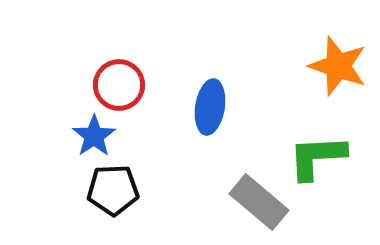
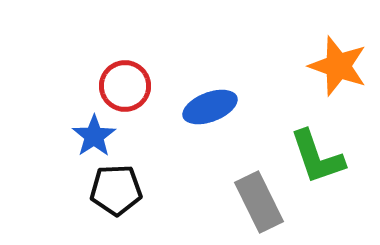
red circle: moved 6 px right, 1 px down
blue ellipse: rotated 60 degrees clockwise
green L-shape: rotated 106 degrees counterclockwise
black pentagon: moved 3 px right
gray rectangle: rotated 24 degrees clockwise
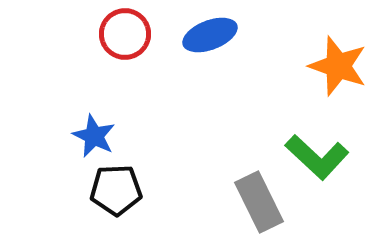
red circle: moved 52 px up
blue ellipse: moved 72 px up
blue star: rotated 12 degrees counterclockwise
green L-shape: rotated 28 degrees counterclockwise
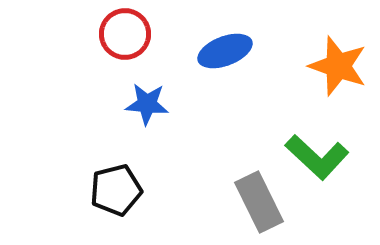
blue ellipse: moved 15 px right, 16 px down
blue star: moved 53 px right, 32 px up; rotated 21 degrees counterclockwise
black pentagon: rotated 12 degrees counterclockwise
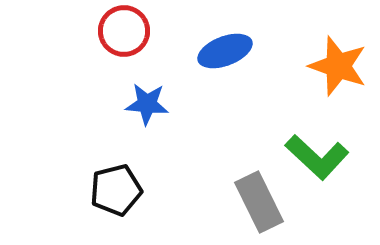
red circle: moved 1 px left, 3 px up
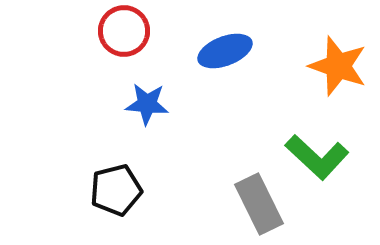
gray rectangle: moved 2 px down
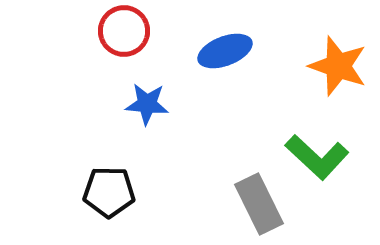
black pentagon: moved 7 px left, 2 px down; rotated 15 degrees clockwise
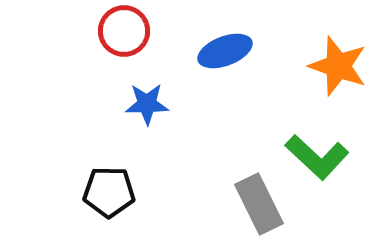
blue star: rotated 6 degrees counterclockwise
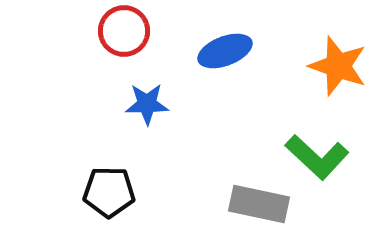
gray rectangle: rotated 52 degrees counterclockwise
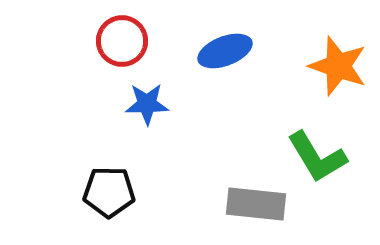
red circle: moved 2 px left, 10 px down
green L-shape: rotated 16 degrees clockwise
gray rectangle: moved 3 px left; rotated 6 degrees counterclockwise
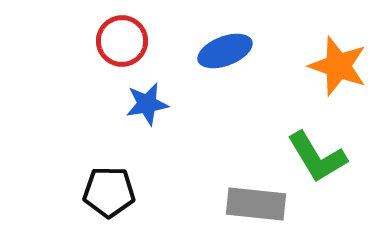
blue star: rotated 9 degrees counterclockwise
